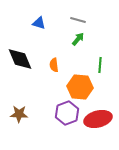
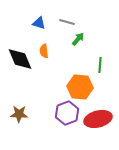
gray line: moved 11 px left, 2 px down
orange semicircle: moved 10 px left, 14 px up
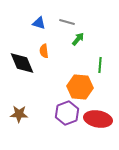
black diamond: moved 2 px right, 4 px down
red ellipse: rotated 24 degrees clockwise
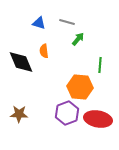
black diamond: moved 1 px left, 1 px up
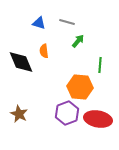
green arrow: moved 2 px down
brown star: rotated 24 degrees clockwise
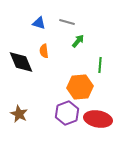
orange hexagon: rotated 10 degrees counterclockwise
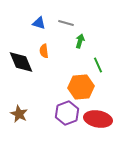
gray line: moved 1 px left, 1 px down
green arrow: moved 2 px right; rotated 24 degrees counterclockwise
green line: moved 2 px left; rotated 28 degrees counterclockwise
orange hexagon: moved 1 px right
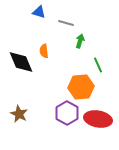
blue triangle: moved 11 px up
purple hexagon: rotated 10 degrees counterclockwise
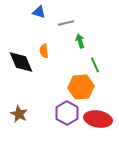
gray line: rotated 28 degrees counterclockwise
green arrow: rotated 32 degrees counterclockwise
green line: moved 3 px left
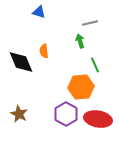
gray line: moved 24 px right
purple hexagon: moved 1 px left, 1 px down
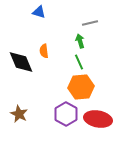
green line: moved 16 px left, 3 px up
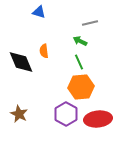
green arrow: rotated 48 degrees counterclockwise
red ellipse: rotated 16 degrees counterclockwise
